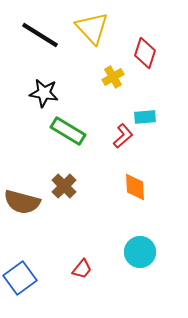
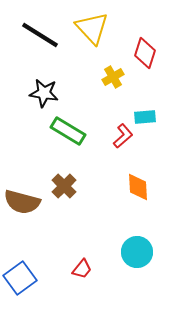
orange diamond: moved 3 px right
cyan circle: moved 3 px left
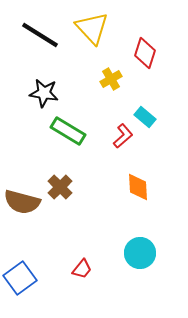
yellow cross: moved 2 px left, 2 px down
cyan rectangle: rotated 45 degrees clockwise
brown cross: moved 4 px left, 1 px down
cyan circle: moved 3 px right, 1 px down
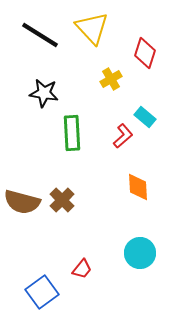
green rectangle: moved 4 px right, 2 px down; rotated 56 degrees clockwise
brown cross: moved 2 px right, 13 px down
blue square: moved 22 px right, 14 px down
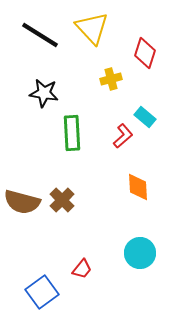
yellow cross: rotated 15 degrees clockwise
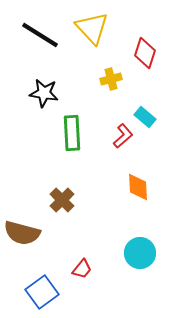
brown semicircle: moved 31 px down
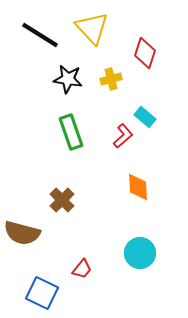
black star: moved 24 px right, 14 px up
green rectangle: moved 1 px left, 1 px up; rotated 16 degrees counterclockwise
blue square: moved 1 px down; rotated 28 degrees counterclockwise
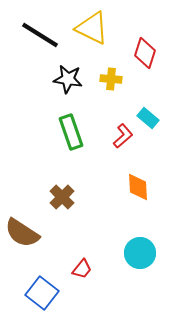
yellow triangle: rotated 21 degrees counterclockwise
yellow cross: rotated 20 degrees clockwise
cyan rectangle: moved 3 px right, 1 px down
brown cross: moved 3 px up
brown semicircle: rotated 18 degrees clockwise
blue square: rotated 12 degrees clockwise
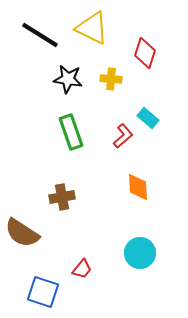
brown cross: rotated 35 degrees clockwise
blue square: moved 1 px right, 1 px up; rotated 20 degrees counterclockwise
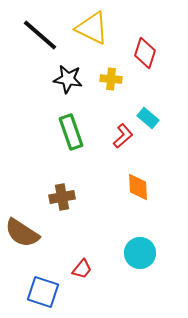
black line: rotated 9 degrees clockwise
